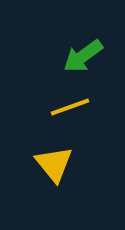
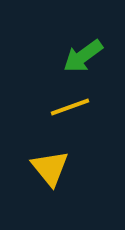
yellow triangle: moved 4 px left, 4 px down
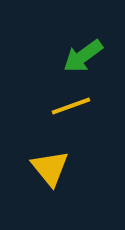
yellow line: moved 1 px right, 1 px up
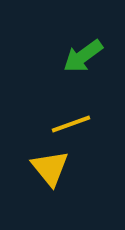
yellow line: moved 18 px down
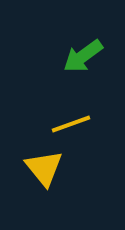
yellow triangle: moved 6 px left
